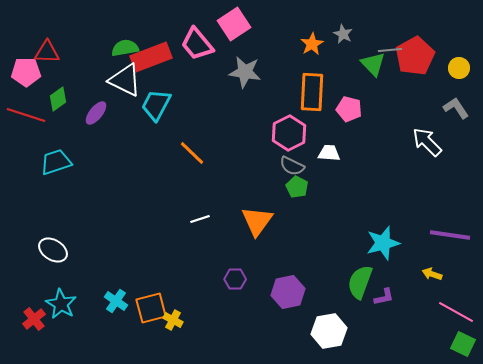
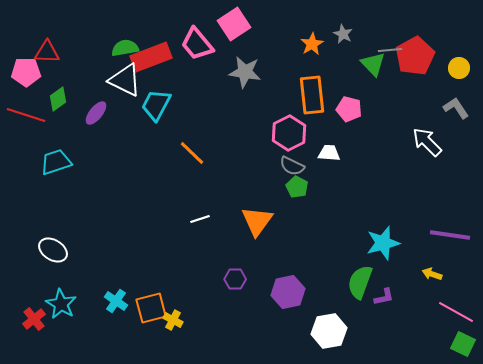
orange rectangle at (312, 92): moved 3 px down; rotated 9 degrees counterclockwise
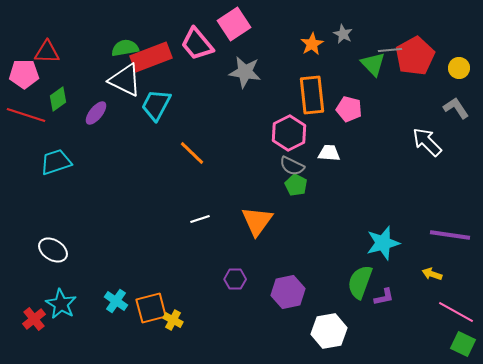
pink pentagon at (26, 72): moved 2 px left, 2 px down
green pentagon at (297, 187): moved 1 px left, 2 px up
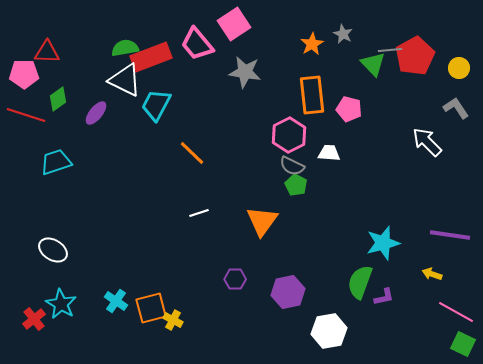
pink hexagon at (289, 133): moved 2 px down
white line at (200, 219): moved 1 px left, 6 px up
orange triangle at (257, 221): moved 5 px right
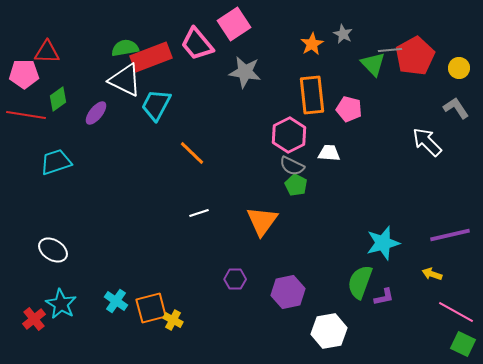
red line at (26, 115): rotated 9 degrees counterclockwise
purple line at (450, 235): rotated 21 degrees counterclockwise
